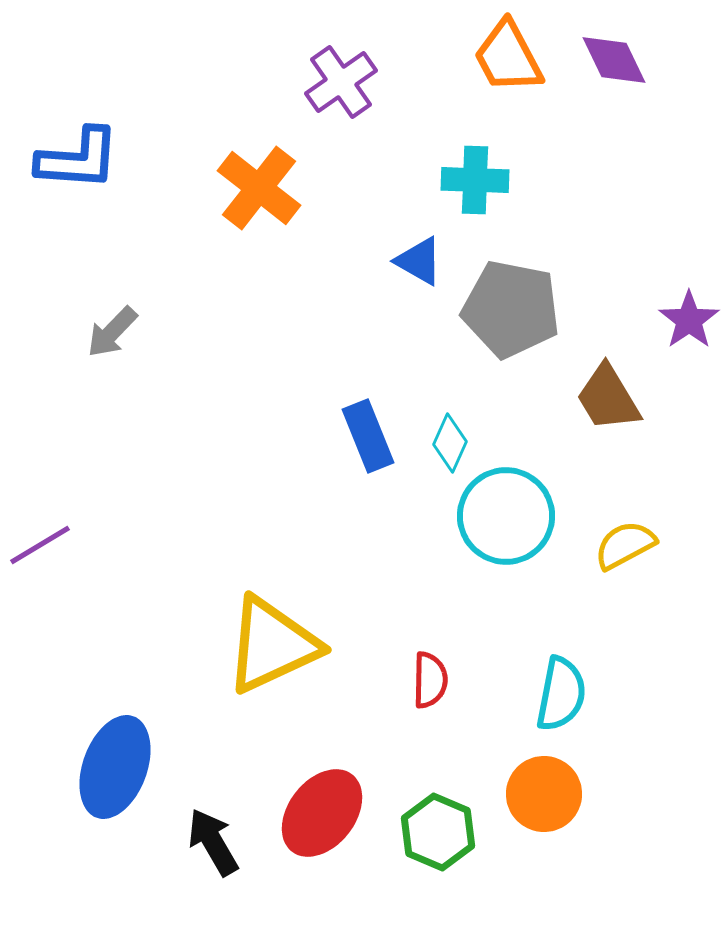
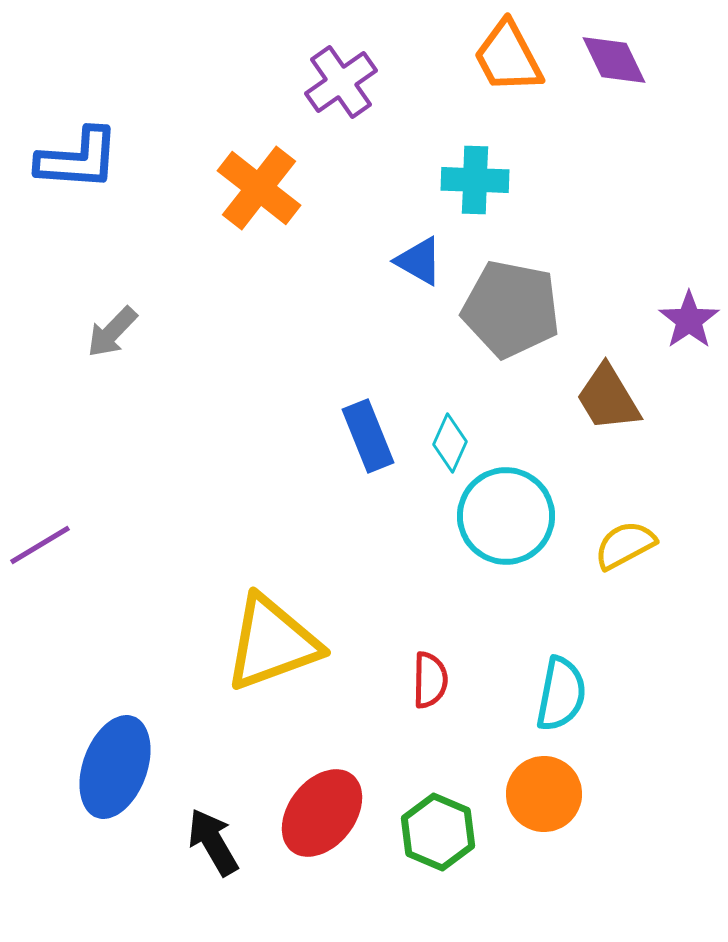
yellow triangle: moved 2 px up; rotated 5 degrees clockwise
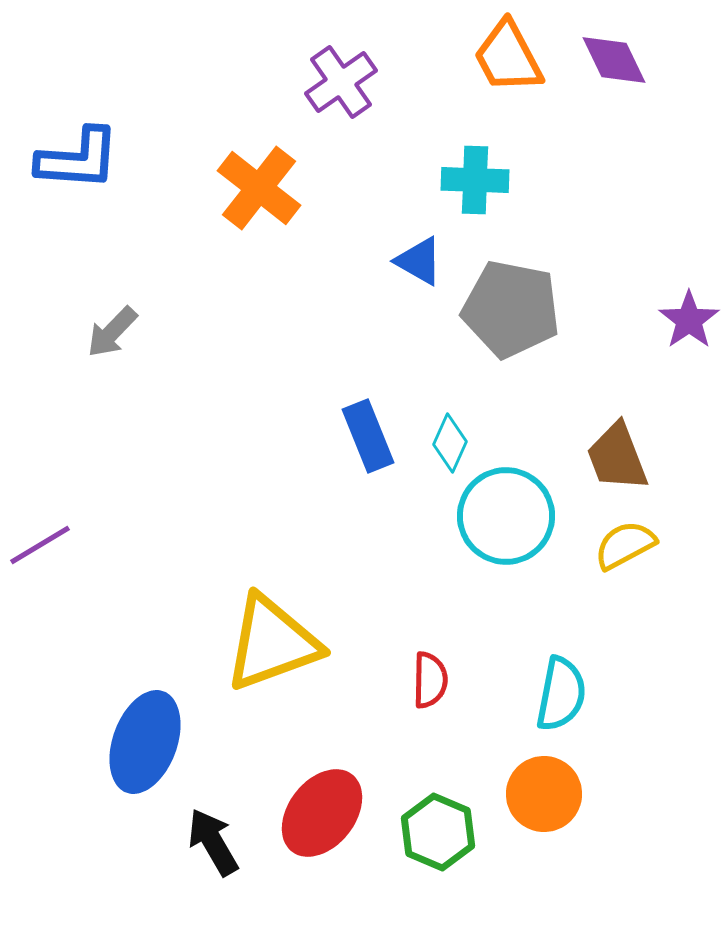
brown trapezoid: moved 9 px right, 59 px down; rotated 10 degrees clockwise
blue ellipse: moved 30 px right, 25 px up
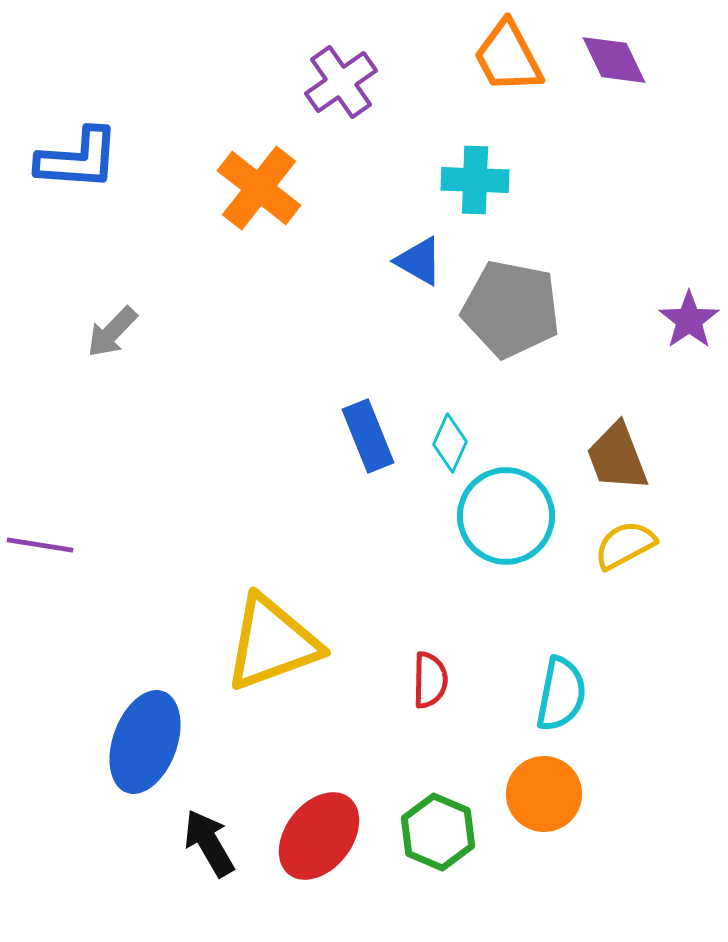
purple line: rotated 40 degrees clockwise
red ellipse: moved 3 px left, 23 px down
black arrow: moved 4 px left, 1 px down
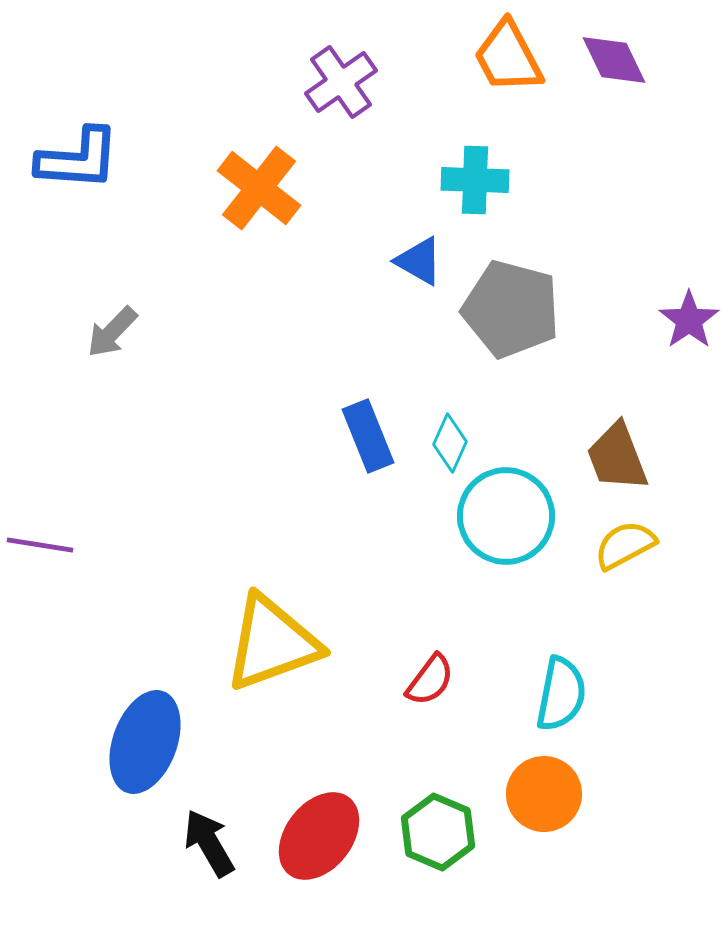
gray pentagon: rotated 4 degrees clockwise
red semicircle: rotated 36 degrees clockwise
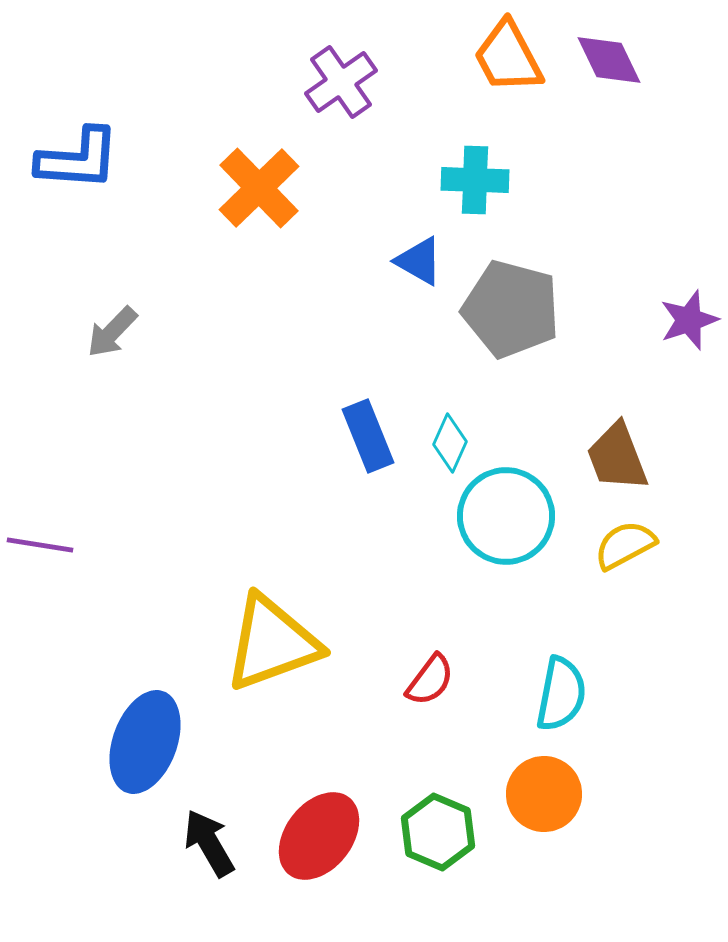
purple diamond: moved 5 px left
orange cross: rotated 8 degrees clockwise
purple star: rotated 16 degrees clockwise
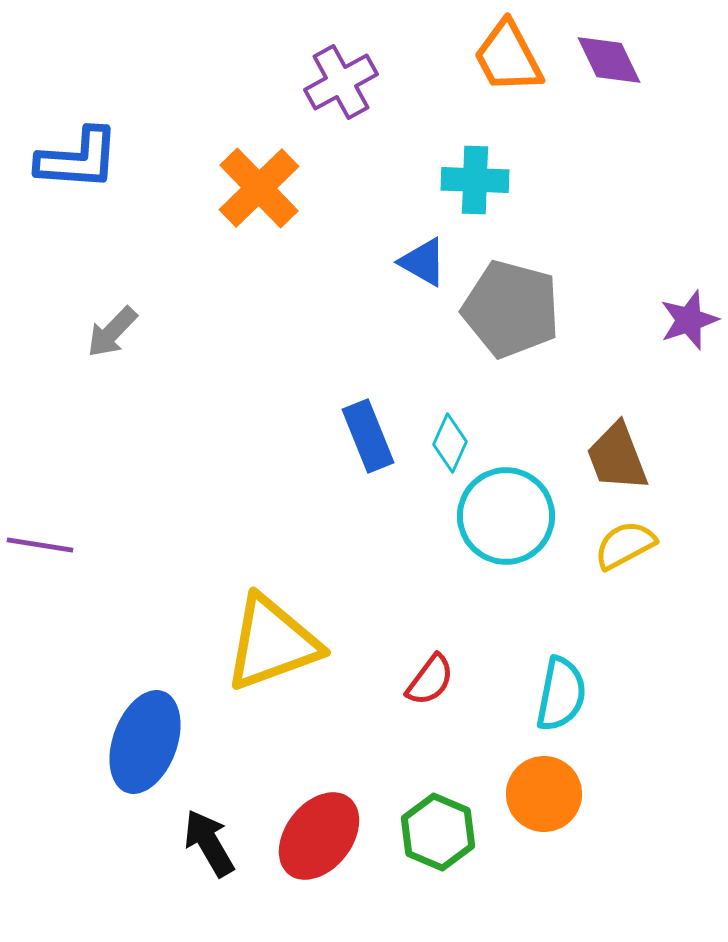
purple cross: rotated 6 degrees clockwise
blue triangle: moved 4 px right, 1 px down
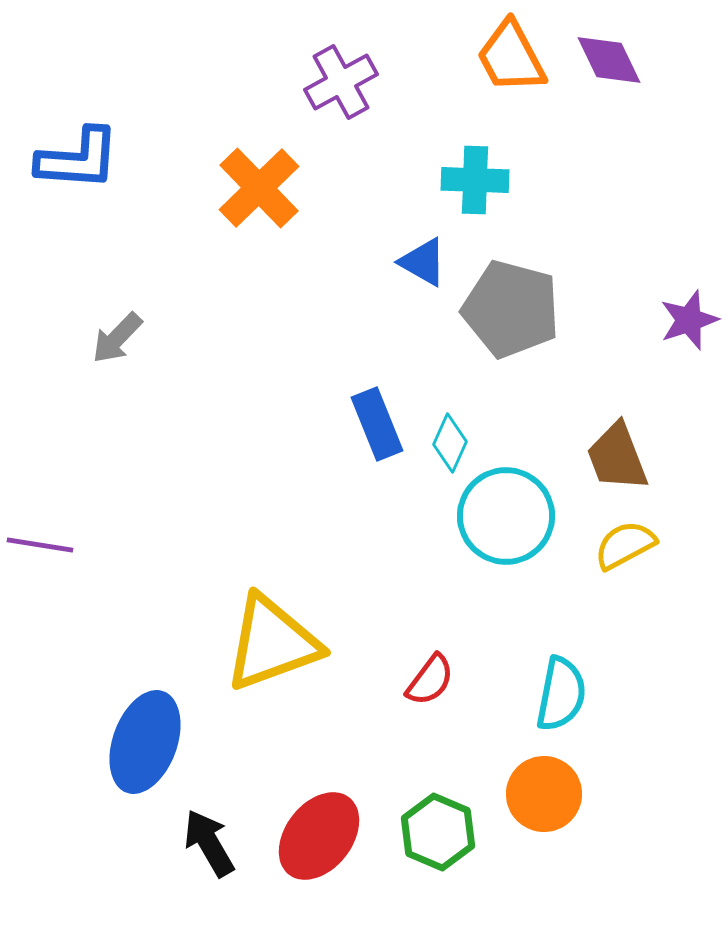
orange trapezoid: moved 3 px right
gray arrow: moved 5 px right, 6 px down
blue rectangle: moved 9 px right, 12 px up
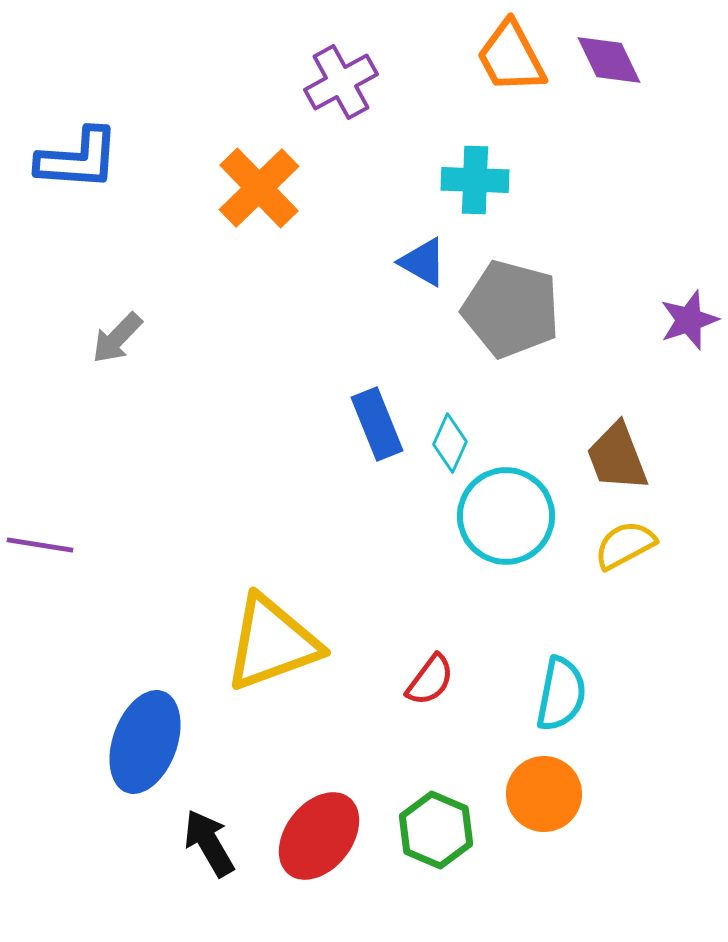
green hexagon: moved 2 px left, 2 px up
